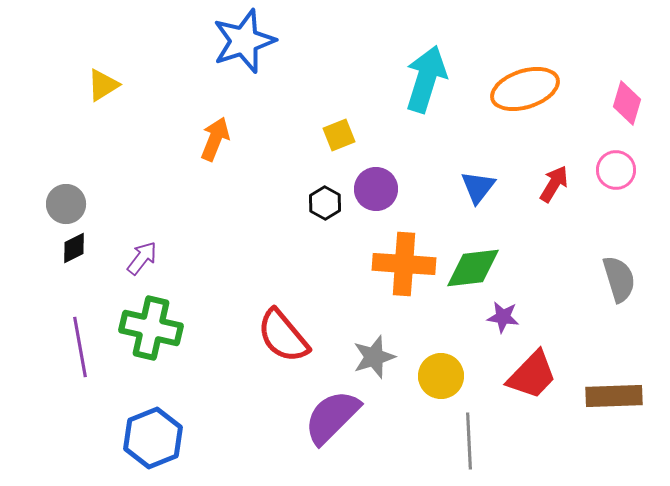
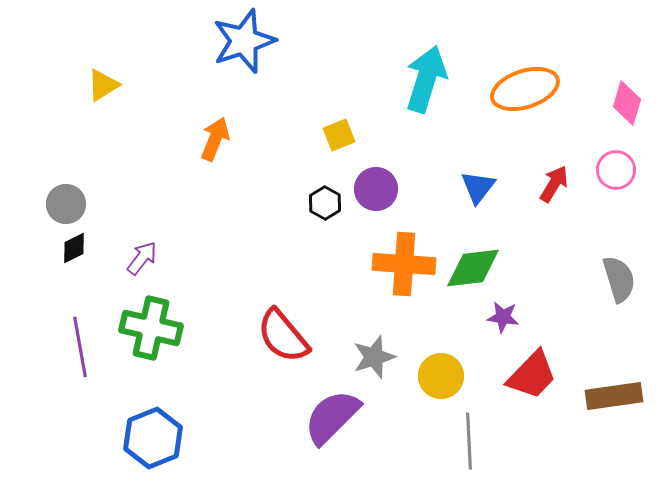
brown rectangle: rotated 6 degrees counterclockwise
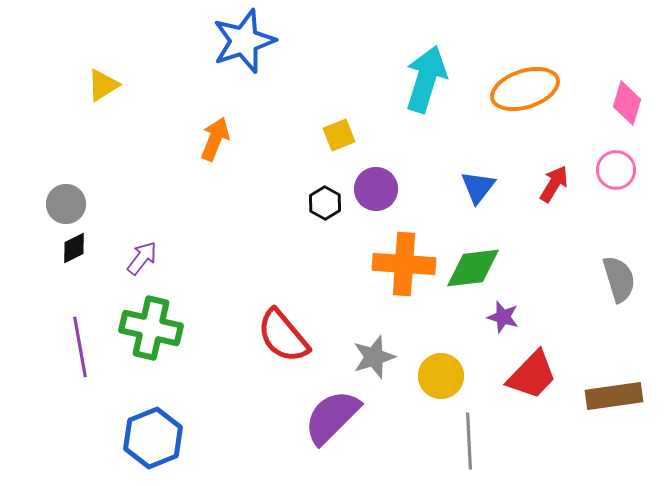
purple star: rotated 8 degrees clockwise
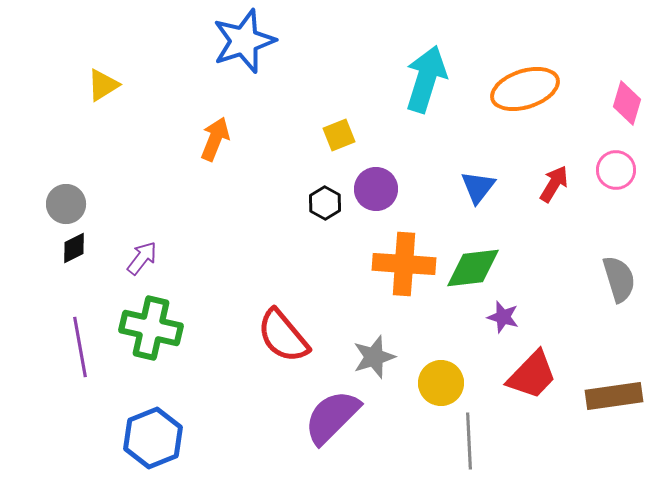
yellow circle: moved 7 px down
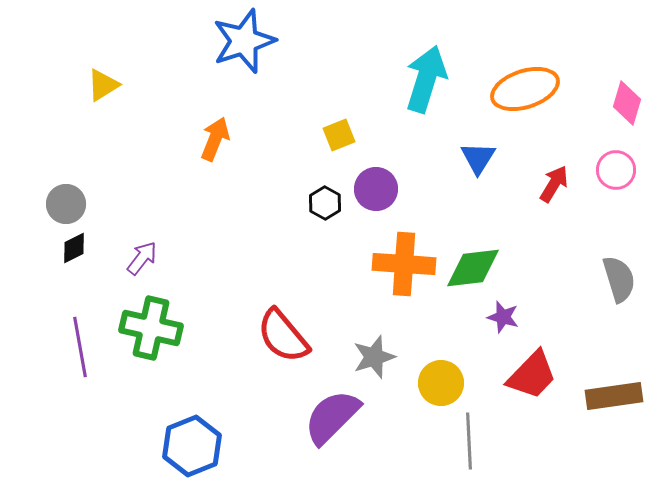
blue triangle: moved 29 px up; rotated 6 degrees counterclockwise
blue hexagon: moved 39 px right, 8 px down
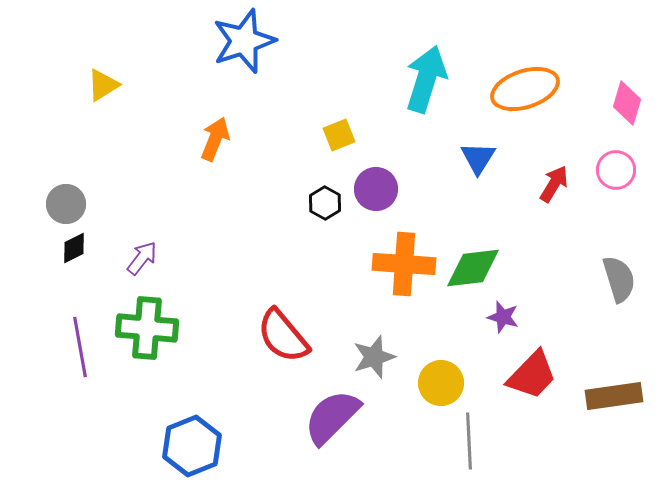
green cross: moved 4 px left; rotated 8 degrees counterclockwise
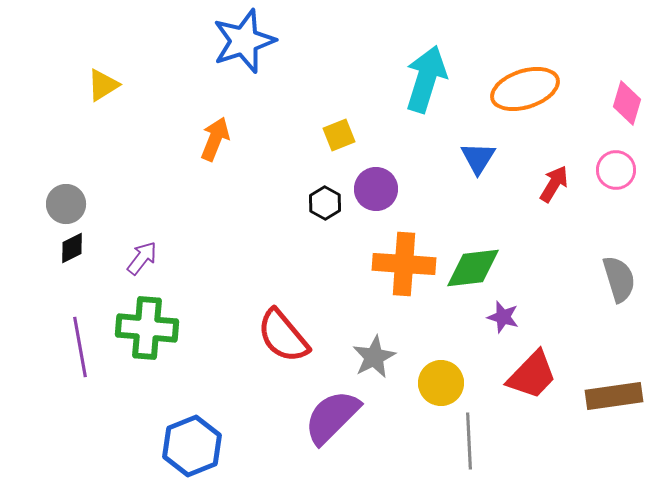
black diamond: moved 2 px left
gray star: rotated 9 degrees counterclockwise
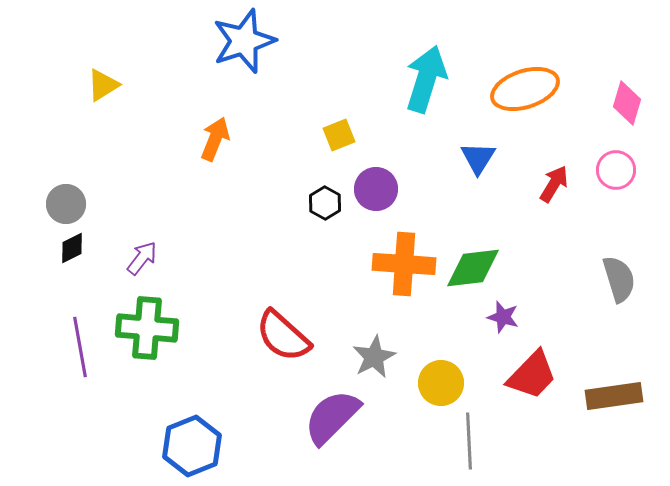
red semicircle: rotated 8 degrees counterclockwise
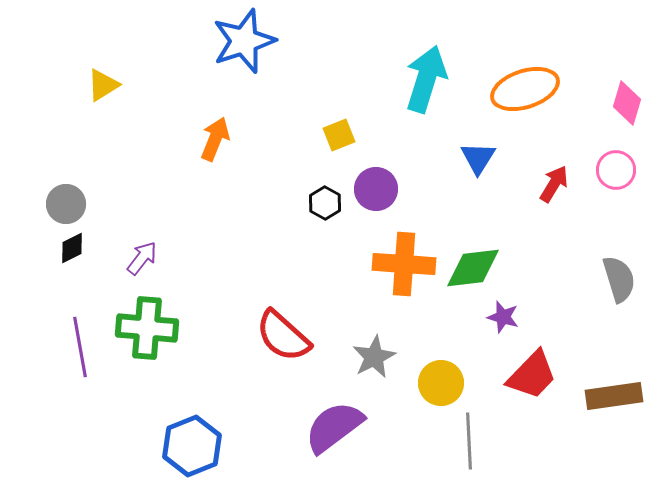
purple semicircle: moved 2 px right, 10 px down; rotated 8 degrees clockwise
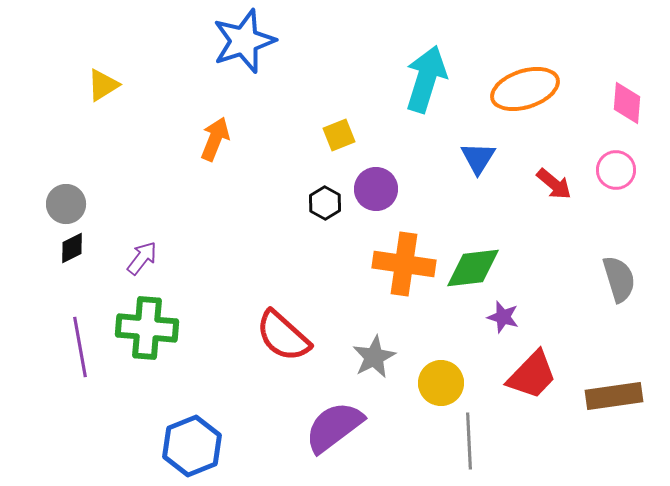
pink diamond: rotated 12 degrees counterclockwise
red arrow: rotated 99 degrees clockwise
orange cross: rotated 4 degrees clockwise
